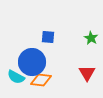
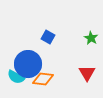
blue square: rotated 24 degrees clockwise
blue circle: moved 4 px left, 2 px down
orange diamond: moved 2 px right, 1 px up
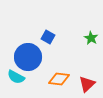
blue circle: moved 7 px up
red triangle: moved 11 px down; rotated 18 degrees clockwise
orange diamond: moved 16 px right
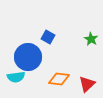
green star: moved 1 px down
cyan semicircle: rotated 36 degrees counterclockwise
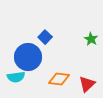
blue square: moved 3 px left; rotated 16 degrees clockwise
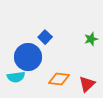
green star: rotated 24 degrees clockwise
